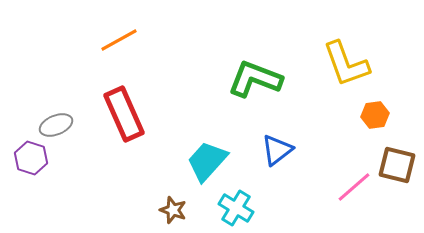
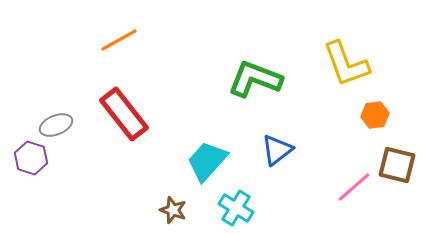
red rectangle: rotated 14 degrees counterclockwise
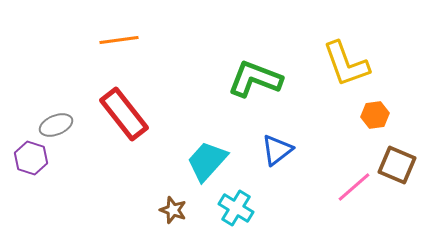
orange line: rotated 21 degrees clockwise
brown square: rotated 9 degrees clockwise
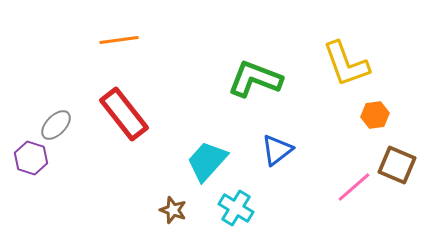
gray ellipse: rotated 24 degrees counterclockwise
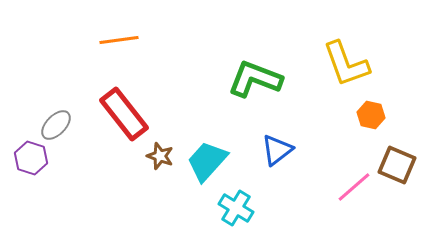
orange hexagon: moved 4 px left; rotated 20 degrees clockwise
brown star: moved 13 px left, 54 px up
